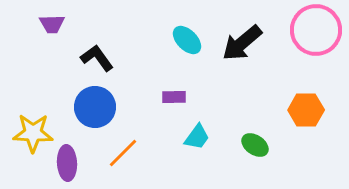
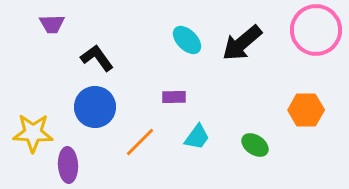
orange line: moved 17 px right, 11 px up
purple ellipse: moved 1 px right, 2 px down
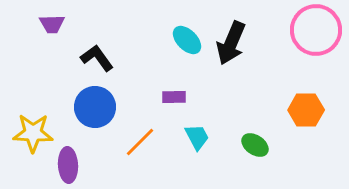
black arrow: moved 11 px left; rotated 27 degrees counterclockwise
cyan trapezoid: rotated 64 degrees counterclockwise
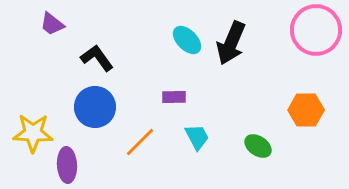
purple trapezoid: rotated 40 degrees clockwise
green ellipse: moved 3 px right, 1 px down
purple ellipse: moved 1 px left
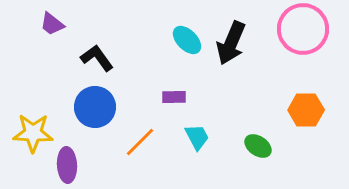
pink circle: moved 13 px left, 1 px up
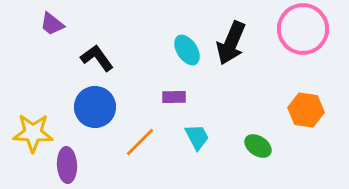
cyan ellipse: moved 10 px down; rotated 12 degrees clockwise
orange hexagon: rotated 8 degrees clockwise
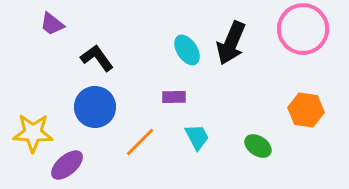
purple ellipse: rotated 52 degrees clockwise
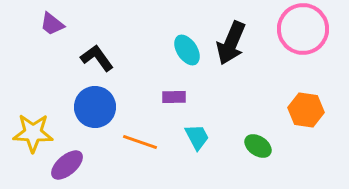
orange line: rotated 64 degrees clockwise
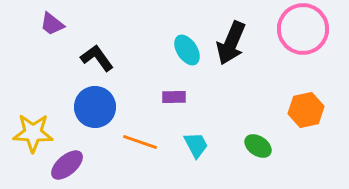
orange hexagon: rotated 20 degrees counterclockwise
cyan trapezoid: moved 1 px left, 8 px down
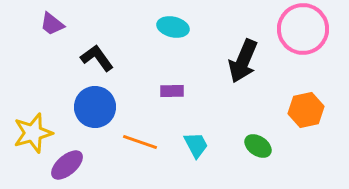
black arrow: moved 12 px right, 18 px down
cyan ellipse: moved 14 px left, 23 px up; rotated 44 degrees counterclockwise
purple rectangle: moved 2 px left, 6 px up
yellow star: rotated 18 degrees counterclockwise
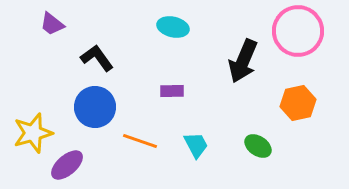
pink circle: moved 5 px left, 2 px down
orange hexagon: moved 8 px left, 7 px up
orange line: moved 1 px up
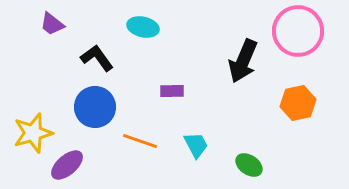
cyan ellipse: moved 30 px left
green ellipse: moved 9 px left, 19 px down
